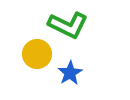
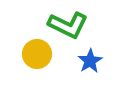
blue star: moved 20 px right, 12 px up
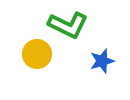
blue star: moved 12 px right; rotated 15 degrees clockwise
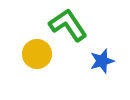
green L-shape: rotated 150 degrees counterclockwise
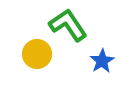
blue star: rotated 15 degrees counterclockwise
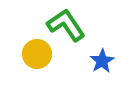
green L-shape: moved 2 px left
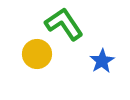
green L-shape: moved 2 px left, 1 px up
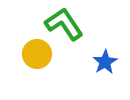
blue star: moved 3 px right, 1 px down
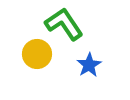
blue star: moved 16 px left, 3 px down
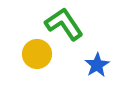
blue star: moved 8 px right
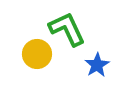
green L-shape: moved 3 px right, 5 px down; rotated 9 degrees clockwise
